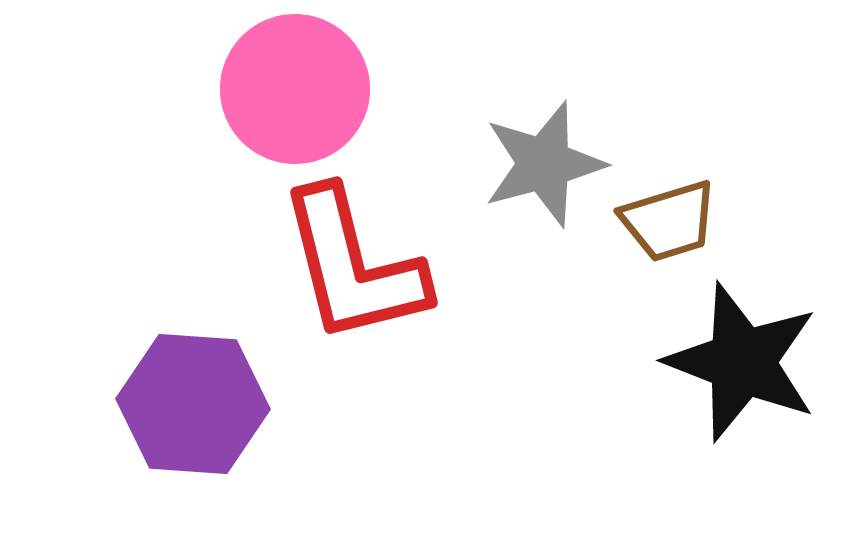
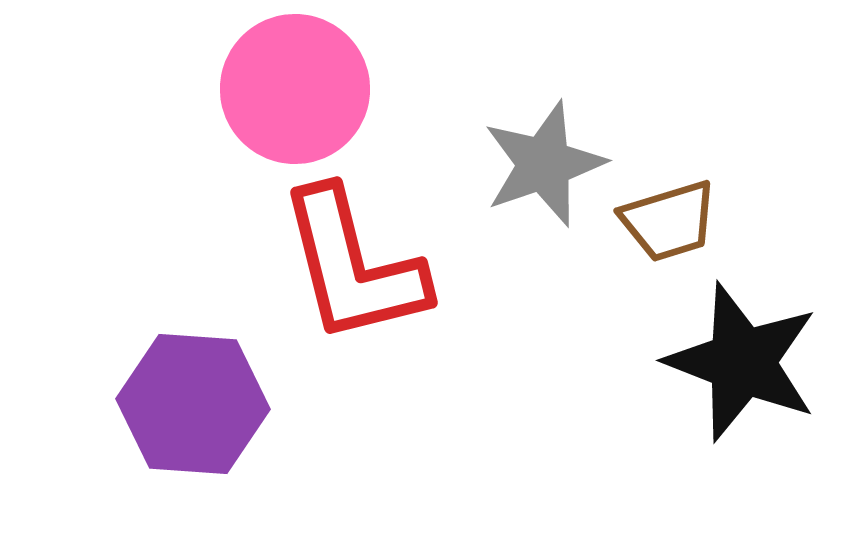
gray star: rotated 4 degrees counterclockwise
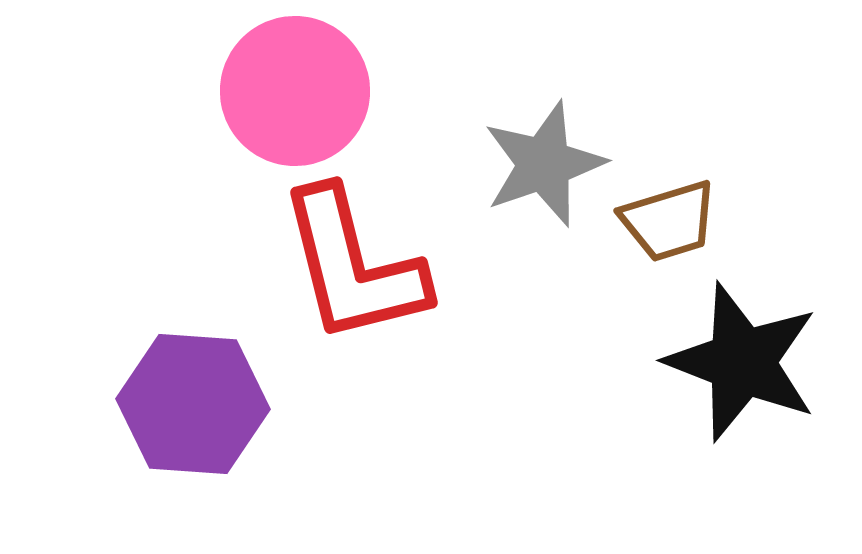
pink circle: moved 2 px down
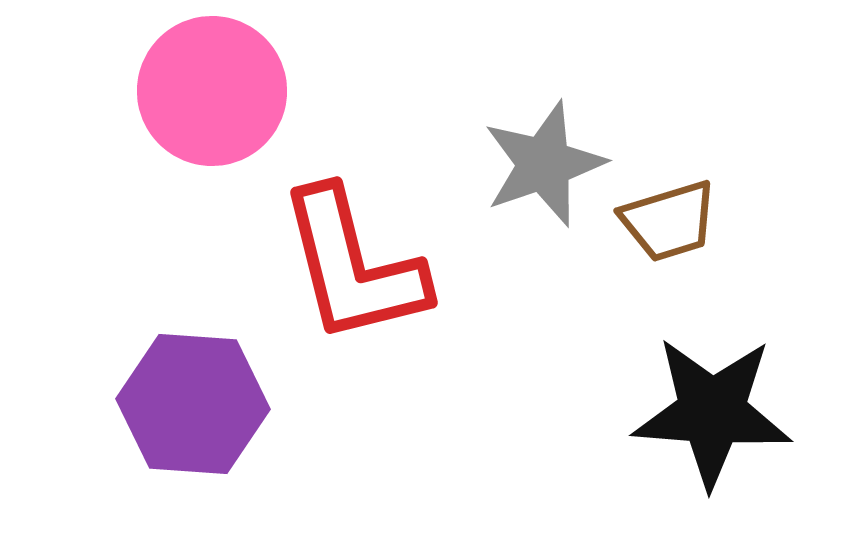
pink circle: moved 83 px left
black star: moved 30 px left, 50 px down; rotated 17 degrees counterclockwise
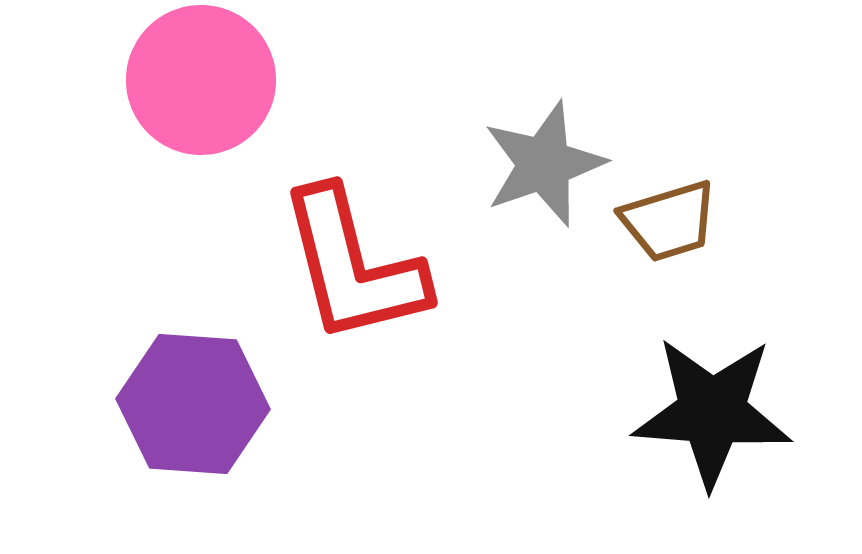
pink circle: moved 11 px left, 11 px up
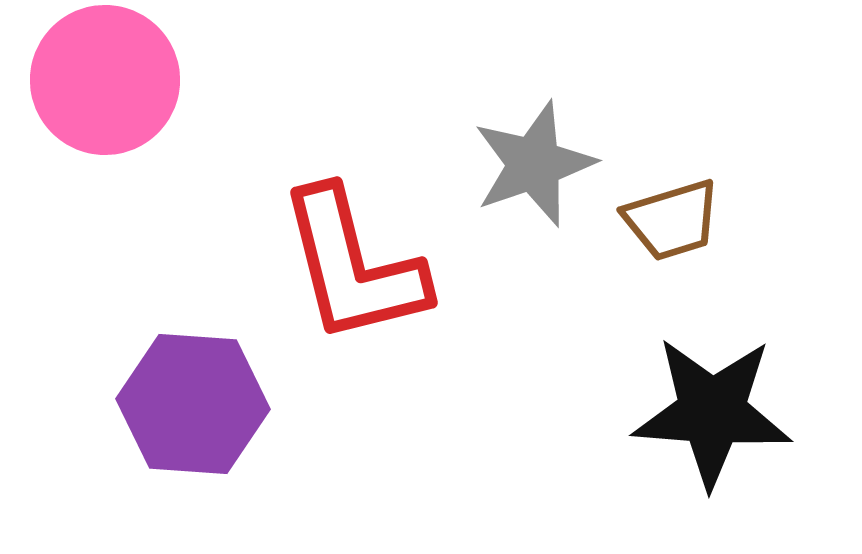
pink circle: moved 96 px left
gray star: moved 10 px left
brown trapezoid: moved 3 px right, 1 px up
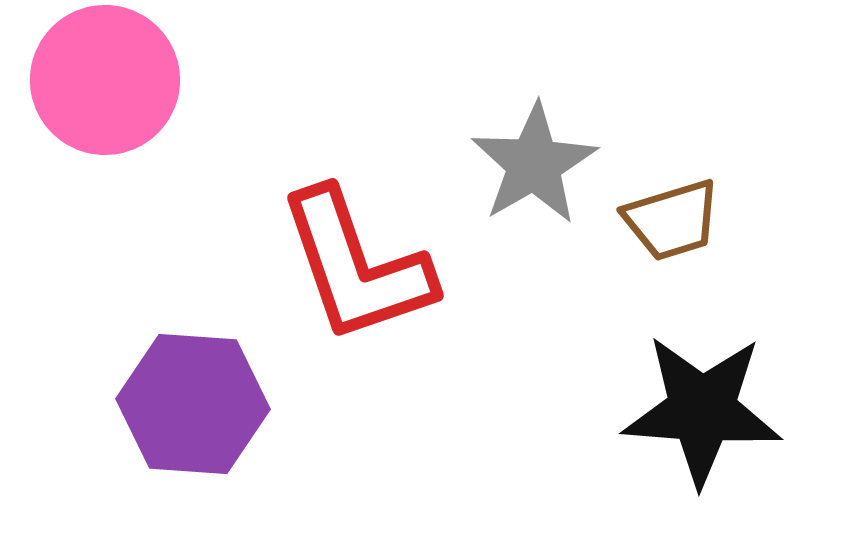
gray star: rotated 11 degrees counterclockwise
red L-shape: moved 3 px right; rotated 5 degrees counterclockwise
black star: moved 10 px left, 2 px up
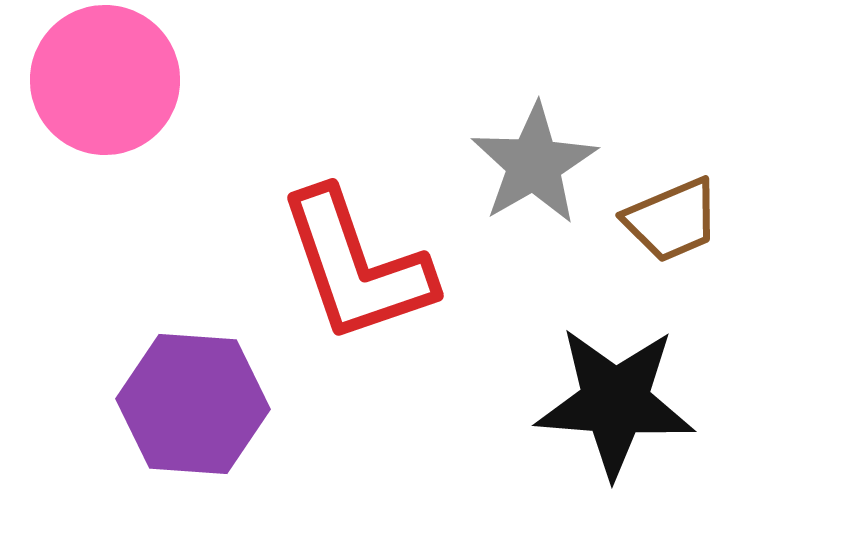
brown trapezoid: rotated 6 degrees counterclockwise
black star: moved 87 px left, 8 px up
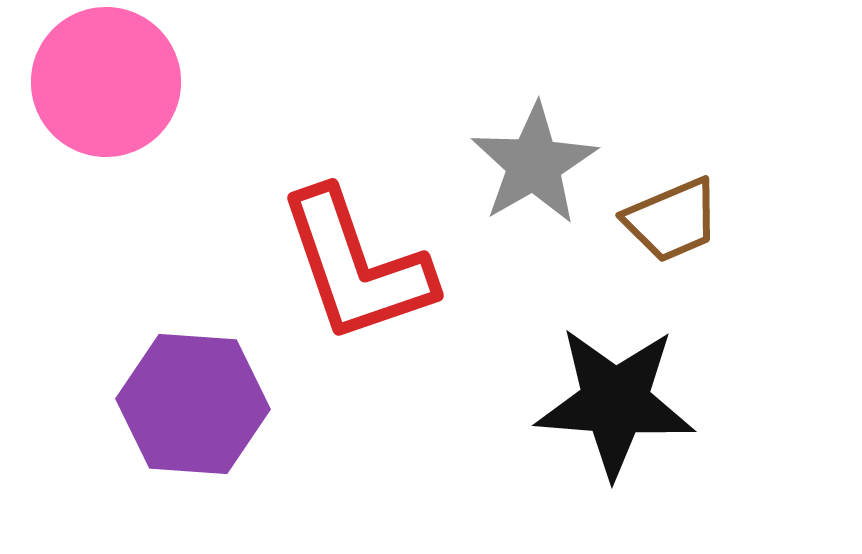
pink circle: moved 1 px right, 2 px down
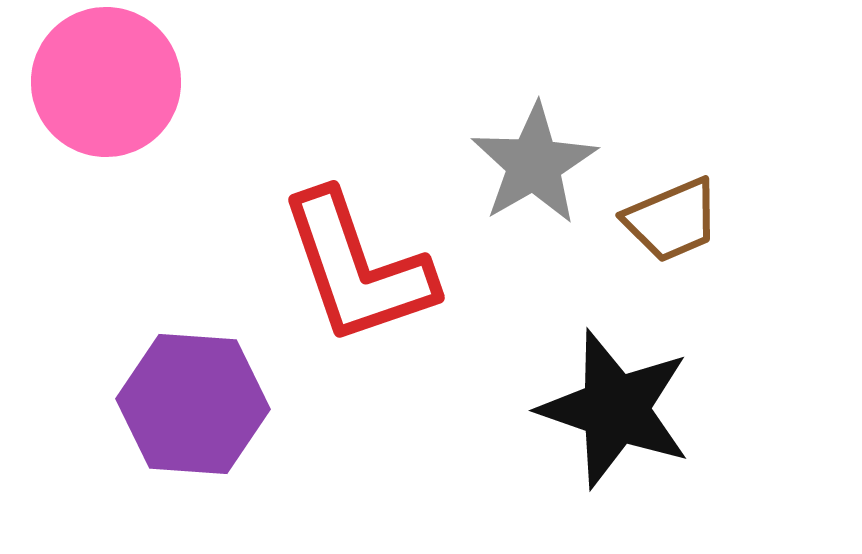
red L-shape: moved 1 px right, 2 px down
black star: moved 7 px down; rotated 15 degrees clockwise
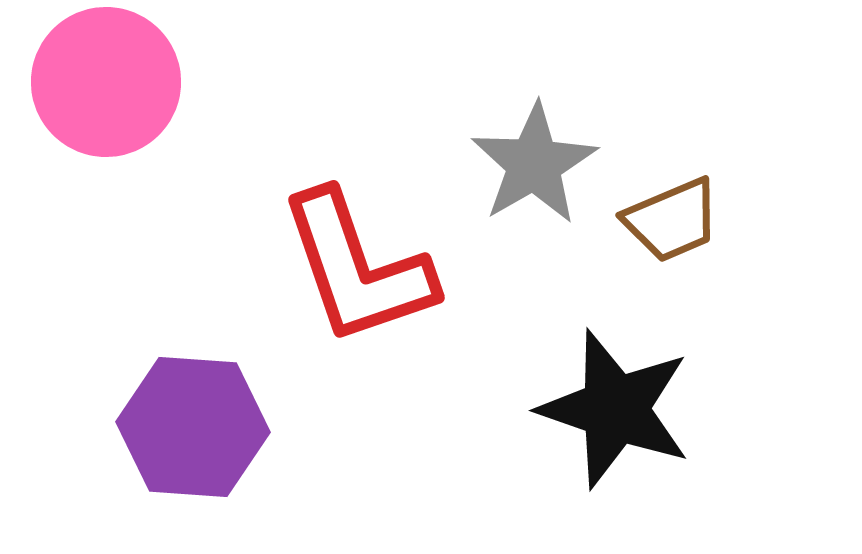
purple hexagon: moved 23 px down
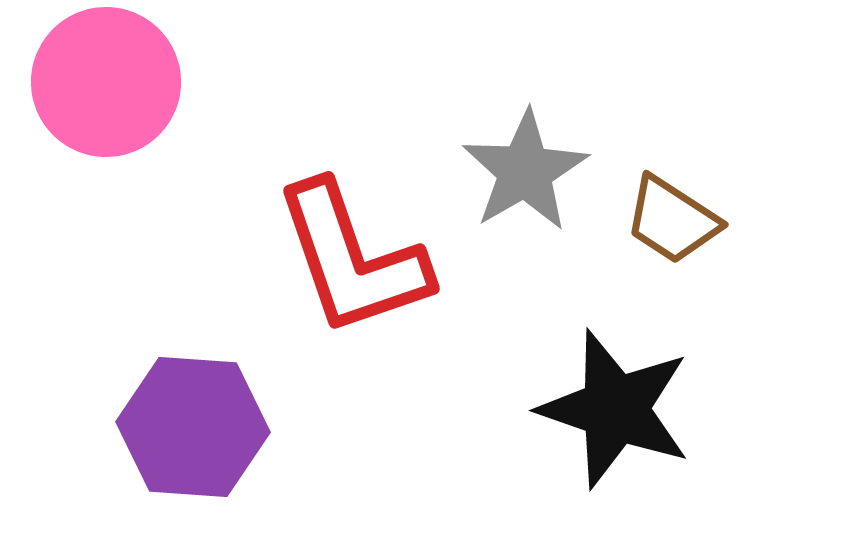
gray star: moved 9 px left, 7 px down
brown trapezoid: rotated 56 degrees clockwise
red L-shape: moved 5 px left, 9 px up
